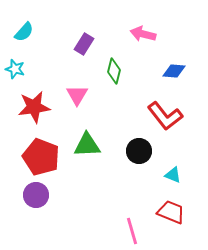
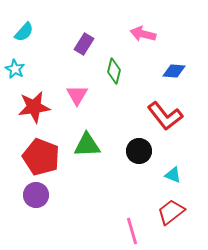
cyan star: rotated 12 degrees clockwise
red trapezoid: rotated 60 degrees counterclockwise
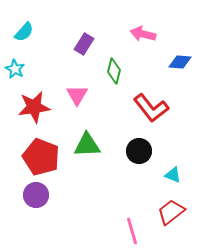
blue diamond: moved 6 px right, 9 px up
red L-shape: moved 14 px left, 8 px up
